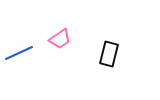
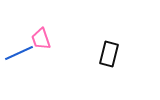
pink trapezoid: moved 19 px left; rotated 105 degrees clockwise
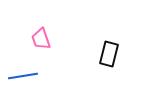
blue line: moved 4 px right, 23 px down; rotated 16 degrees clockwise
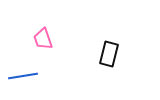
pink trapezoid: moved 2 px right
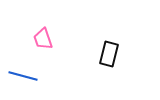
blue line: rotated 24 degrees clockwise
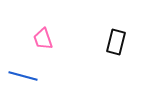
black rectangle: moved 7 px right, 12 px up
